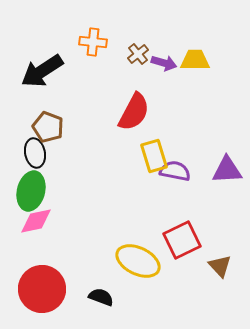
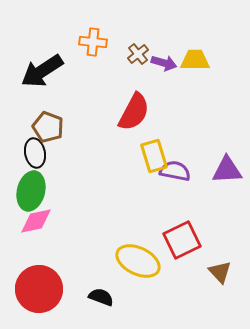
brown triangle: moved 6 px down
red circle: moved 3 px left
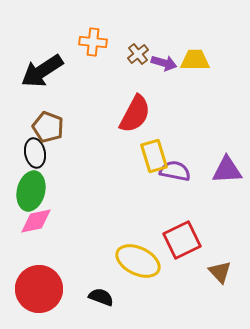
red semicircle: moved 1 px right, 2 px down
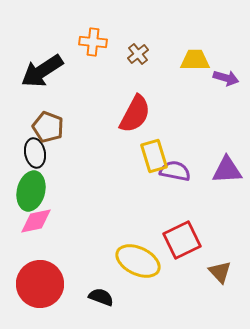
purple arrow: moved 62 px right, 15 px down
red circle: moved 1 px right, 5 px up
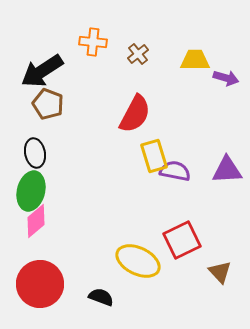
brown pentagon: moved 23 px up
pink diamond: rotated 28 degrees counterclockwise
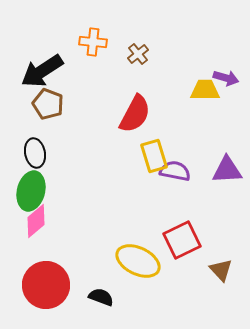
yellow trapezoid: moved 10 px right, 30 px down
brown triangle: moved 1 px right, 2 px up
red circle: moved 6 px right, 1 px down
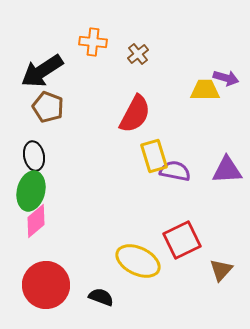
brown pentagon: moved 3 px down
black ellipse: moved 1 px left, 3 px down
brown triangle: rotated 25 degrees clockwise
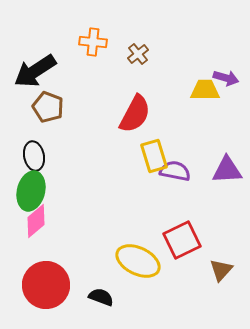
black arrow: moved 7 px left
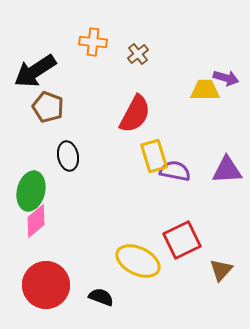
black ellipse: moved 34 px right
